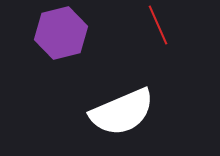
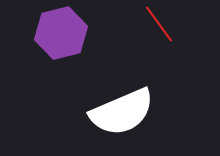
red line: moved 1 px right, 1 px up; rotated 12 degrees counterclockwise
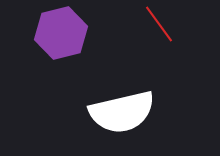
white semicircle: rotated 10 degrees clockwise
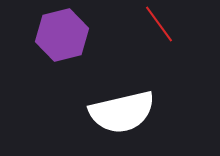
purple hexagon: moved 1 px right, 2 px down
